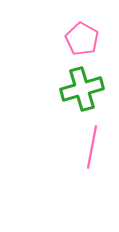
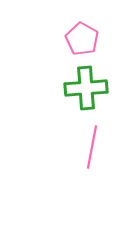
green cross: moved 4 px right, 1 px up; rotated 12 degrees clockwise
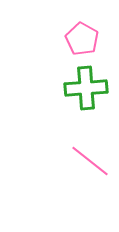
pink line: moved 2 px left, 14 px down; rotated 63 degrees counterclockwise
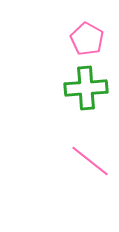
pink pentagon: moved 5 px right
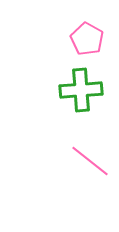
green cross: moved 5 px left, 2 px down
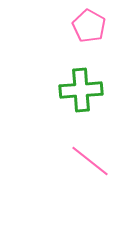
pink pentagon: moved 2 px right, 13 px up
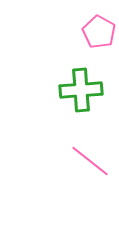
pink pentagon: moved 10 px right, 6 px down
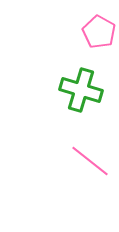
green cross: rotated 21 degrees clockwise
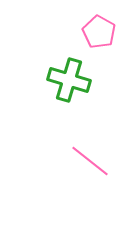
green cross: moved 12 px left, 10 px up
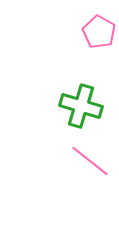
green cross: moved 12 px right, 26 px down
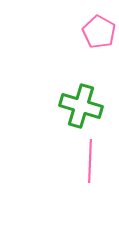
pink line: rotated 54 degrees clockwise
